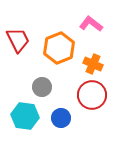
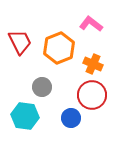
red trapezoid: moved 2 px right, 2 px down
blue circle: moved 10 px right
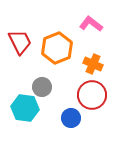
orange hexagon: moved 2 px left
cyan hexagon: moved 8 px up
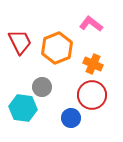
cyan hexagon: moved 2 px left
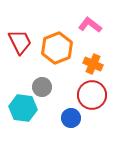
pink L-shape: moved 1 px left, 1 px down
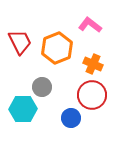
cyan hexagon: moved 1 px down; rotated 8 degrees counterclockwise
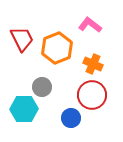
red trapezoid: moved 2 px right, 3 px up
cyan hexagon: moved 1 px right
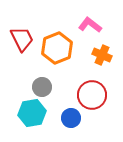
orange cross: moved 9 px right, 9 px up
cyan hexagon: moved 8 px right, 4 px down; rotated 8 degrees counterclockwise
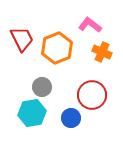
orange cross: moved 3 px up
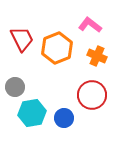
orange cross: moved 5 px left, 4 px down
gray circle: moved 27 px left
blue circle: moved 7 px left
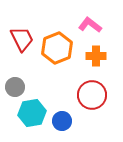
orange cross: moved 1 px left; rotated 24 degrees counterclockwise
blue circle: moved 2 px left, 3 px down
